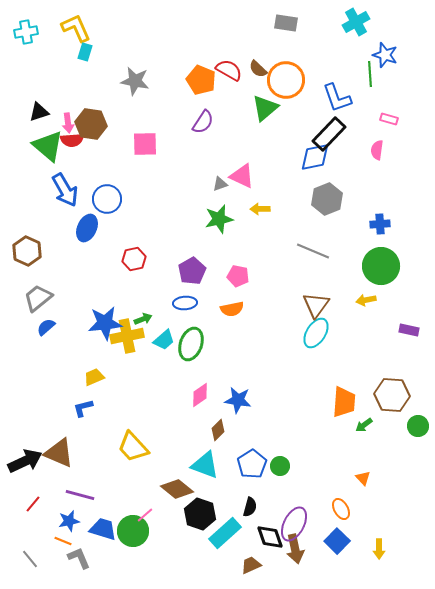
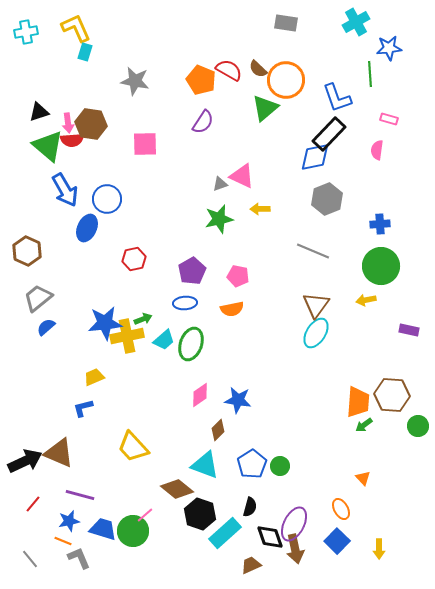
blue star at (385, 55): moved 4 px right, 7 px up; rotated 25 degrees counterclockwise
orange trapezoid at (344, 402): moved 14 px right
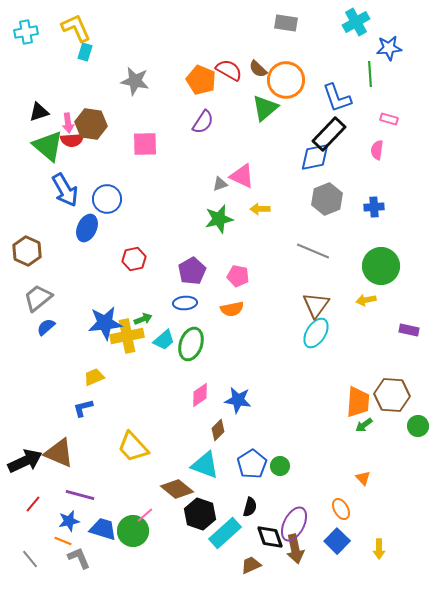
blue cross at (380, 224): moved 6 px left, 17 px up
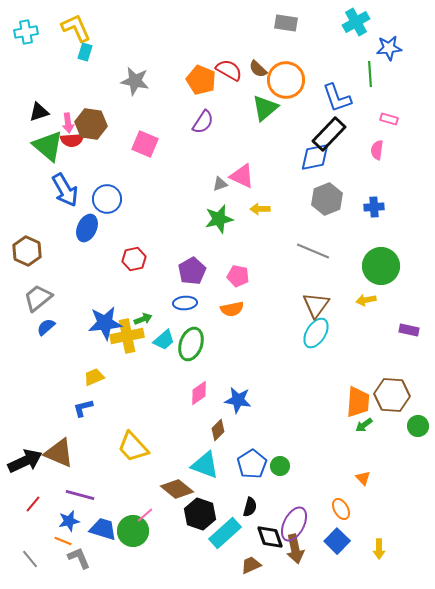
pink square at (145, 144): rotated 24 degrees clockwise
pink diamond at (200, 395): moved 1 px left, 2 px up
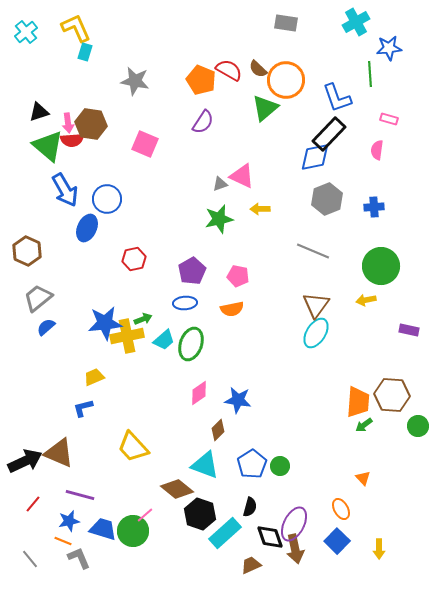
cyan cross at (26, 32): rotated 30 degrees counterclockwise
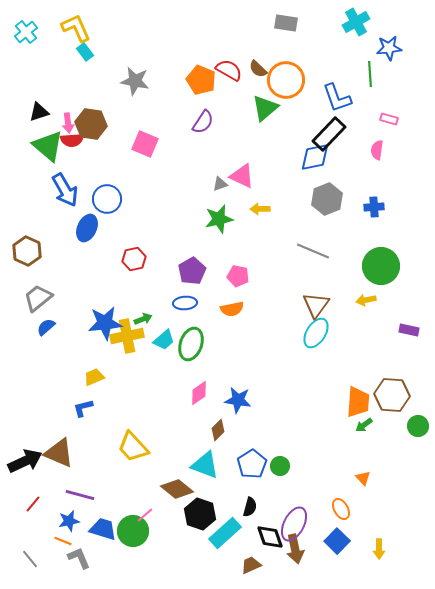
cyan rectangle at (85, 52): rotated 54 degrees counterclockwise
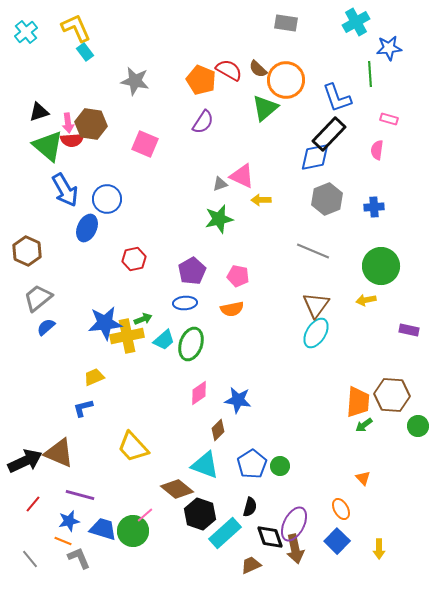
yellow arrow at (260, 209): moved 1 px right, 9 px up
